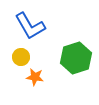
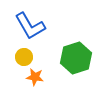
yellow circle: moved 3 px right
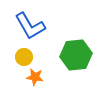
green hexagon: moved 3 px up; rotated 12 degrees clockwise
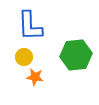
blue L-shape: rotated 28 degrees clockwise
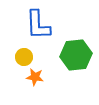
blue L-shape: moved 8 px right, 1 px up
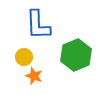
green hexagon: rotated 16 degrees counterclockwise
orange star: moved 1 px left, 1 px up; rotated 12 degrees clockwise
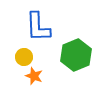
blue L-shape: moved 2 px down
